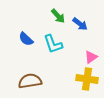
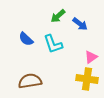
green arrow: rotated 91 degrees clockwise
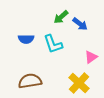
green arrow: moved 3 px right, 1 px down
blue semicircle: rotated 42 degrees counterclockwise
yellow cross: moved 8 px left, 4 px down; rotated 35 degrees clockwise
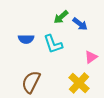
brown semicircle: moved 1 px right, 1 px down; rotated 55 degrees counterclockwise
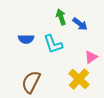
green arrow: rotated 112 degrees clockwise
yellow cross: moved 4 px up
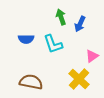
blue arrow: rotated 77 degrees clockwise
pink triangle: moved 1 px right, 1 px up
brown semicircle: rotated 75 degrees clockwise
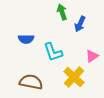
green arrow: moved 1 px right, 5 px up
cyan L-shape: moved 8 px down
yellow cross: moved 5 px left, 2 px up
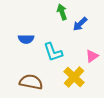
blue arrow: rotated 21 degrees clockwise
